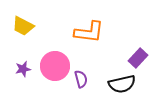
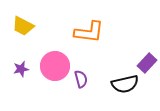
purple rectangle: moved 9 px right, 5 px down
purple star: moved 2 px left
black semicircle: moved 3 px right
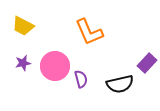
orange L-shape: rotated 60 degrees clockwise
purple star: moved 2 px right, 6 px up
black semicircle: moved 5 px left
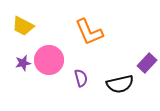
pink circle: moved 6 px left, 6 px up
purple semicircle: moved 1 px up
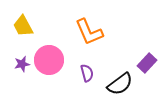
yellow trapezoid: rotated 35 degrees clockwise
purple star: moved 1 px left, 1 px down
purple semicircle: moved 6 px right, 5 px up
black semicircle: rotated 24 degrees counterclockwise
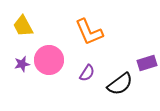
purple rectangle: rotated 30 degrees clockwise
purple semicircle: rotated 48 degrees clockwise
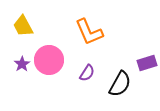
purple star: rotated 21 degrees counterclockwise
black semicircle: rotated 24 degrees counterclockwise
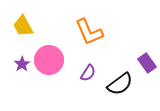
purple rectangle: rotated 72 degrees clockwise
purple semicircle: moved 1 px right
black semicircle: rotated 24 degrees clockwise
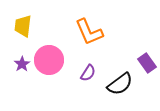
yellow trapezoid: rotated 35 degrees clockwise
